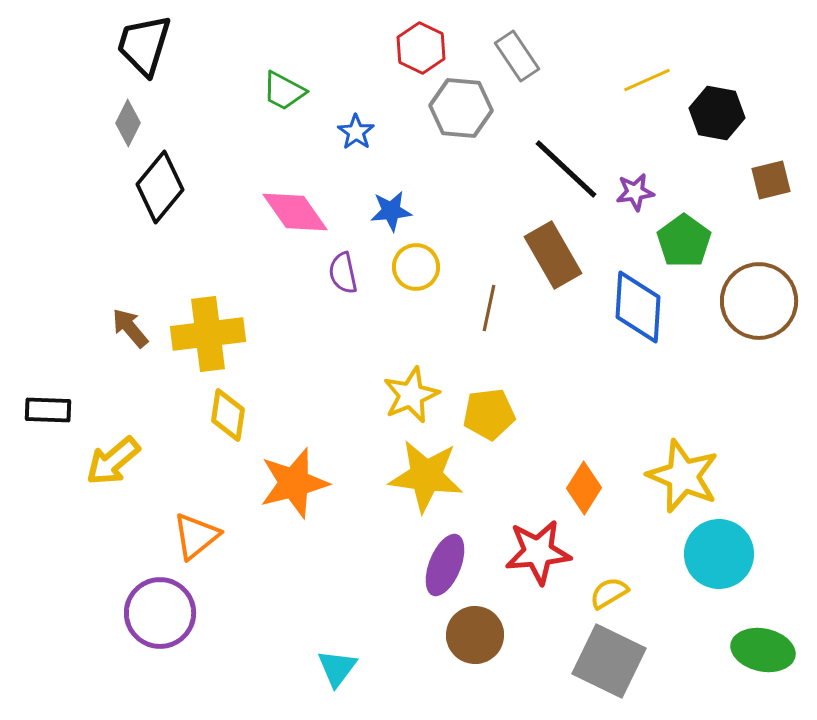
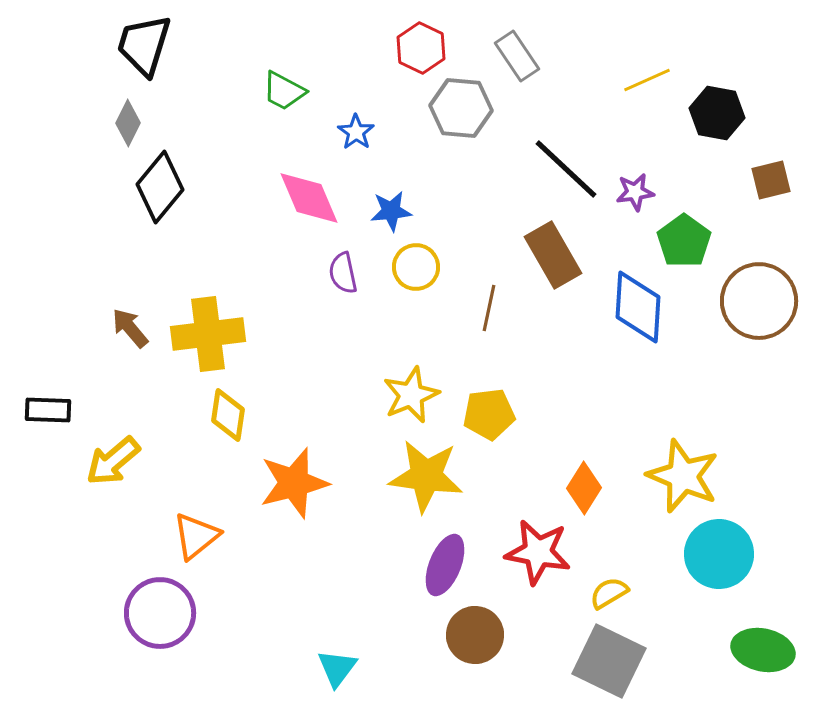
pink diamond at (295, 212): moved 14 px right, 14 px up; rotated 12 degrees clockwise
red star at (538, 552): rotated 16 degrees clockwise
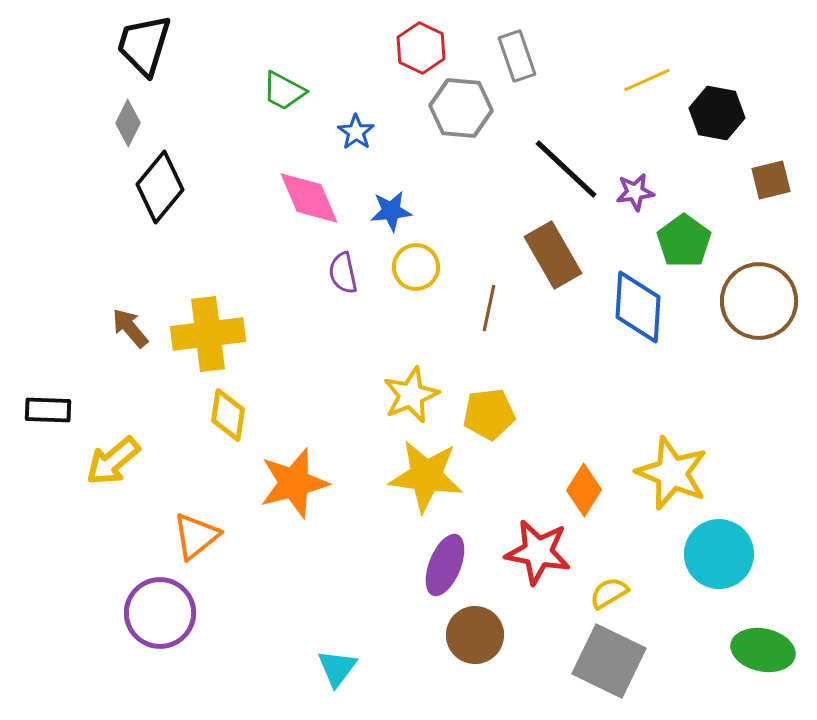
gray rectangle at (517, 56): rotated 15 degrees clockwise
yellow star at (683, 476): moved 11 px left, 3 px up
orange diamond at (584, 488): moved 2 px down
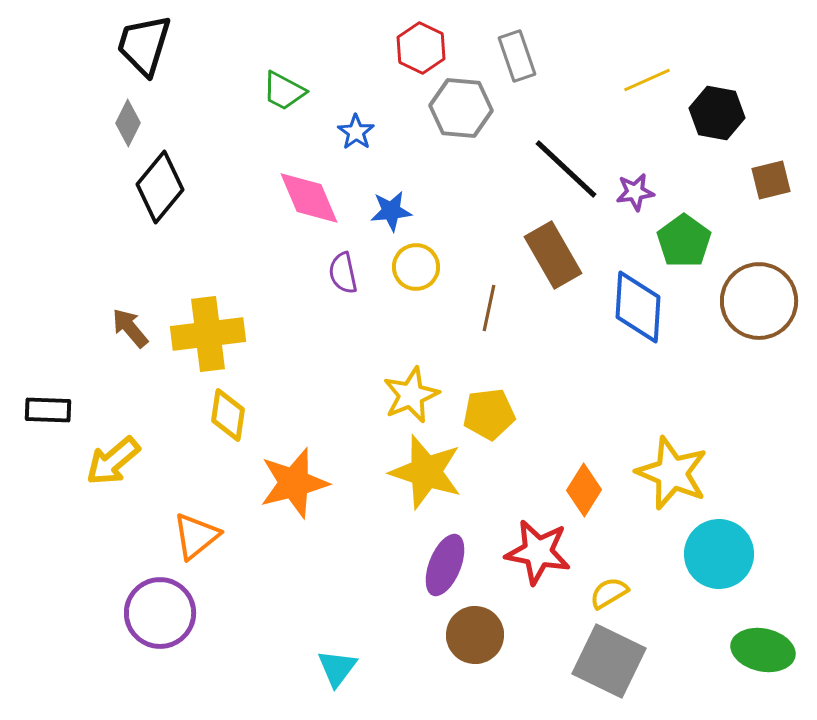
yellow star at (426, 476): moved 4 px up; rotated 10 degrees clockwise
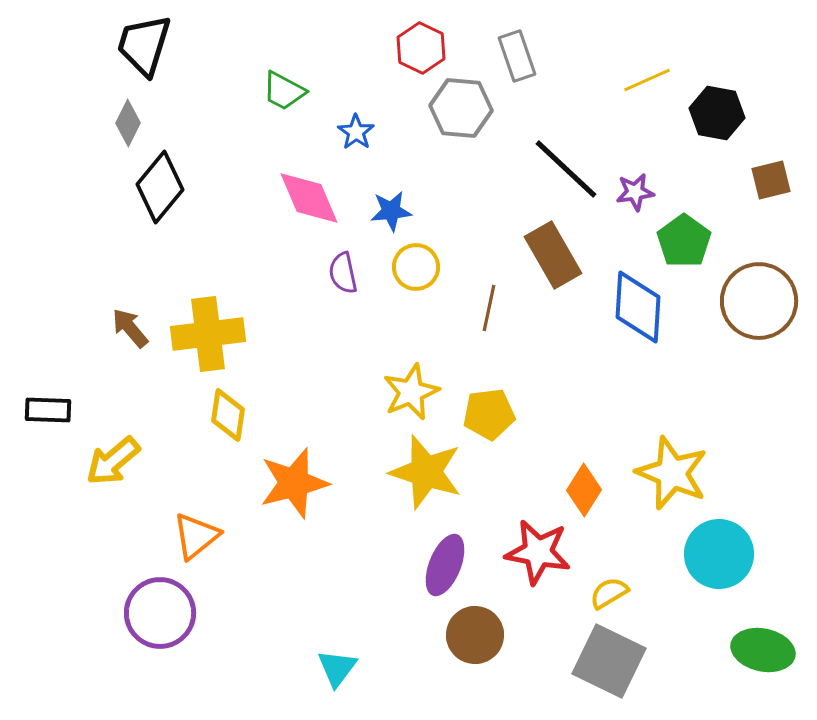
yellow star at (411, 395): moved 3 px up
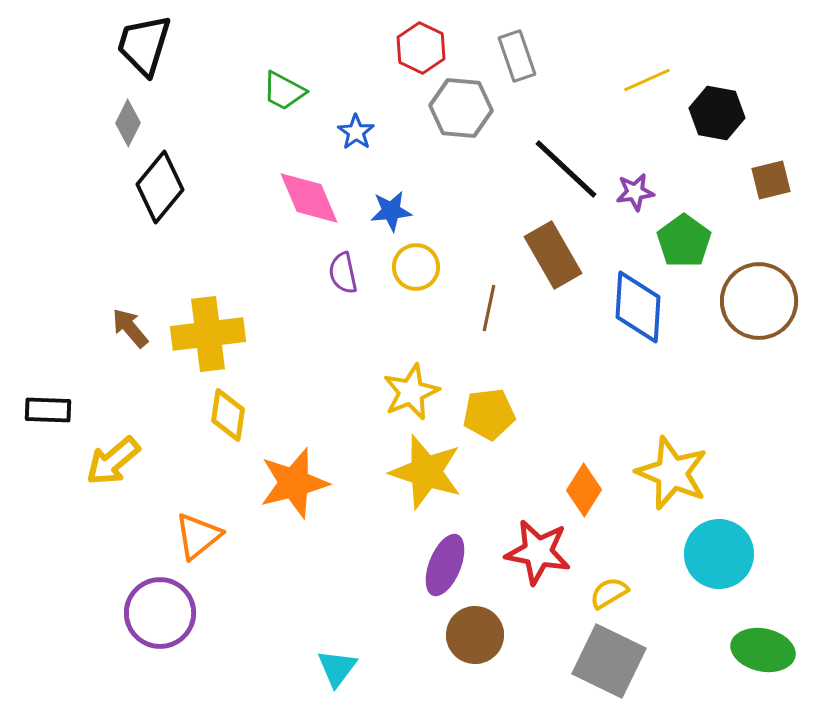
orange triangle at (196, 536): moved 2 px right
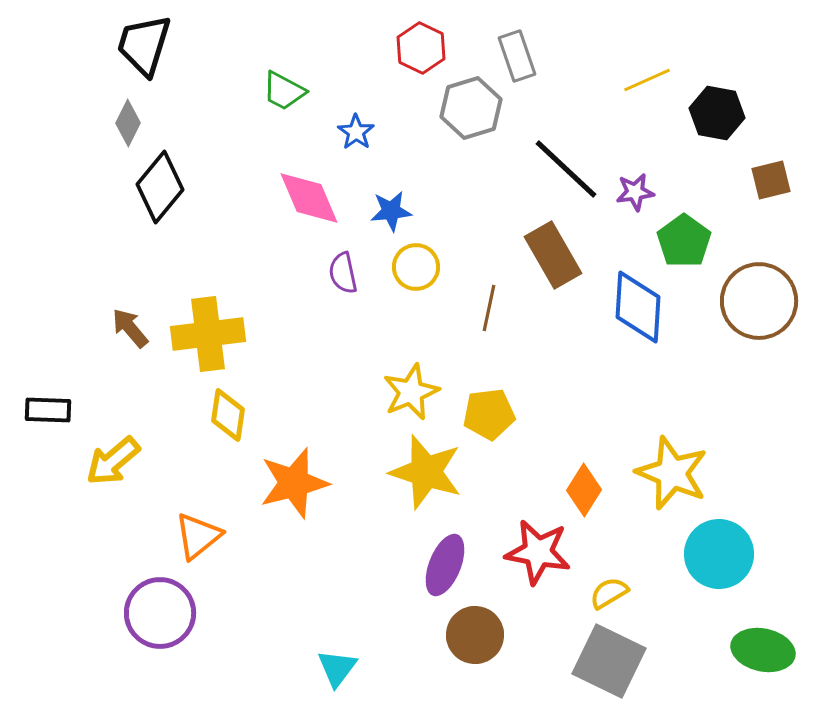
gray hexagon at (461, 108): moved 10 px right; rotated 22 degrees counterclockwise
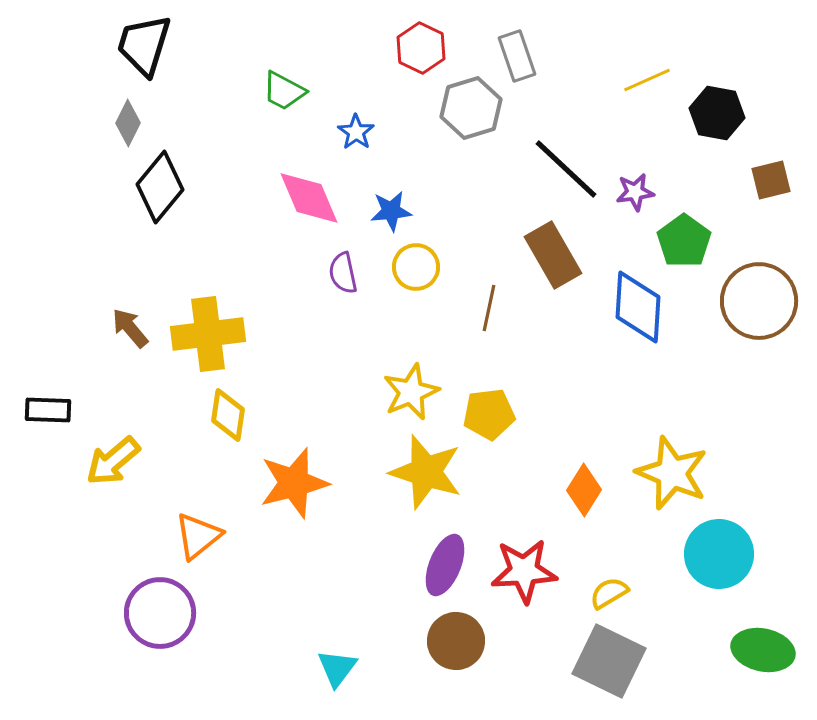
red star at (538, 552): moved 14 px left, 19 px down; rotated 14 degrees counterclockwise
brown circle at (475, 635): moved 19 px left, 6 px down
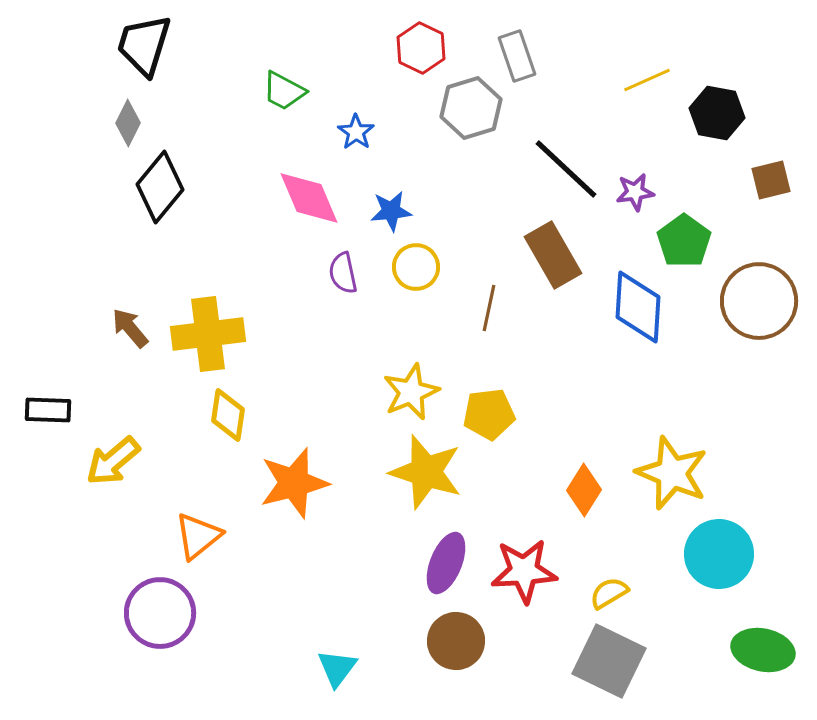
purple ellipse at (445, 565): moved 1 px right, 2 px up
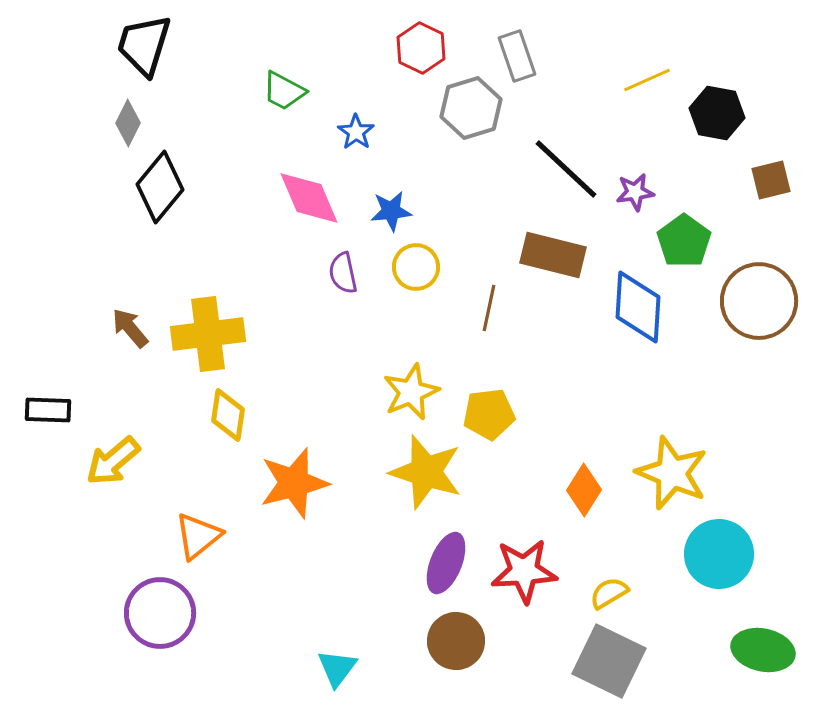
brown rectangle at (553, 255): rotated 46 degrees counterclockwise
